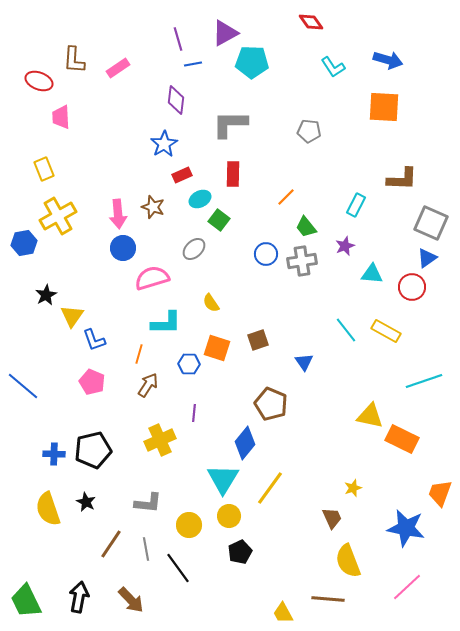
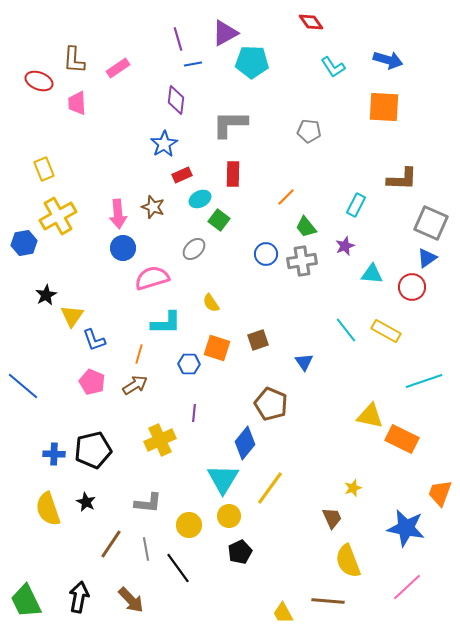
pink trapezoid at (61, 117): moved 16 px right, 14 px up
brown arrow at (148, 385): moved 13 px left; rotated 25 degrees clockwise
brown line at (328, 599): moved 2 px down
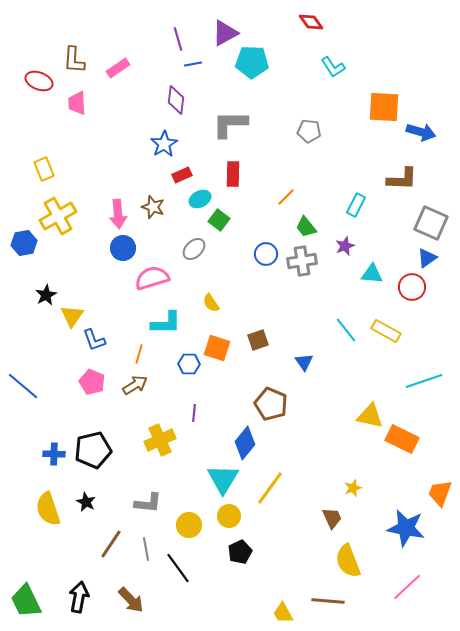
blue arrow at (388, 60): moved 33 px right, 72 px down
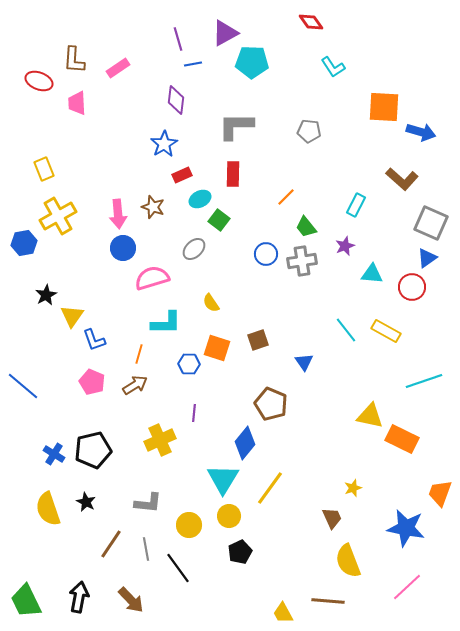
gray L-shape at (230, 124): moved 6 px right, 2 px down
brown L-shape at (402, 179): rotated 40 degrees clockwise
blue cross at (54, 454): rotated 30 degrees clockwise
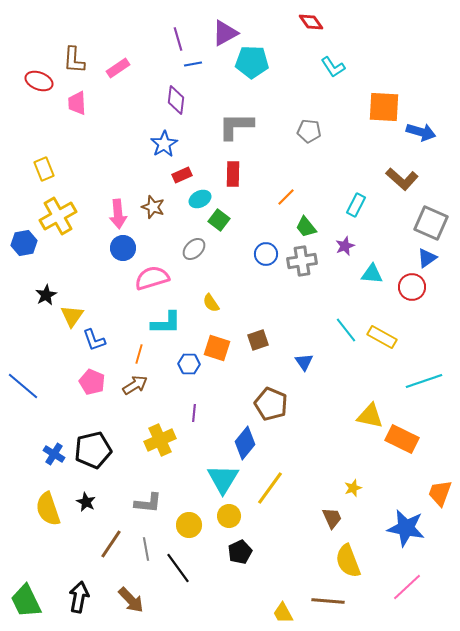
yellow rectangle at (386, 331): moved 4 px left, 6 px down
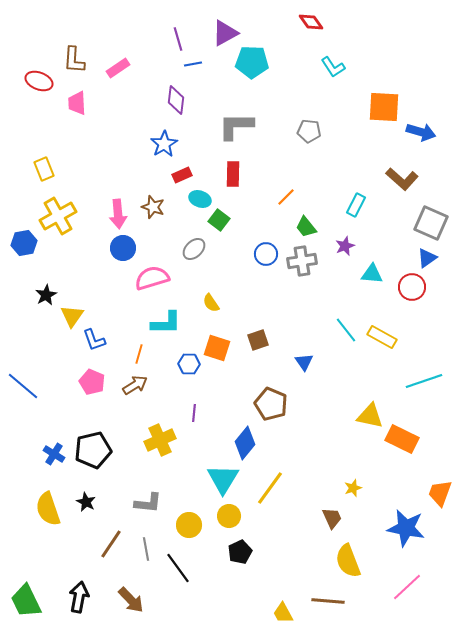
cyan ellipse at (200, 199): rotated 45 degrees clockwise
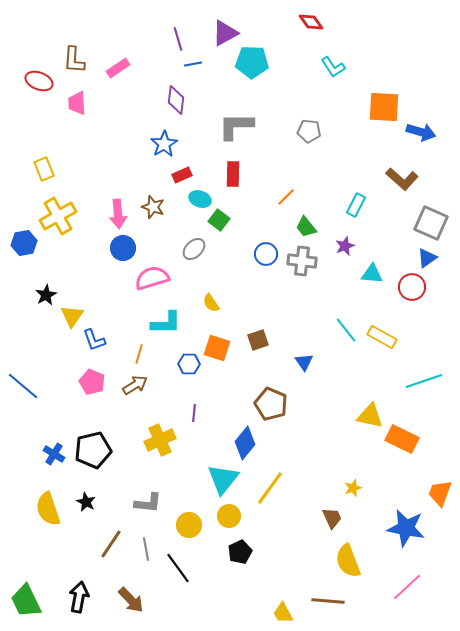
gray cross at (302, 261): rotated 16 degrees clockwise
cyan triangle at (223, 479): rotated 8 degrees clockwise
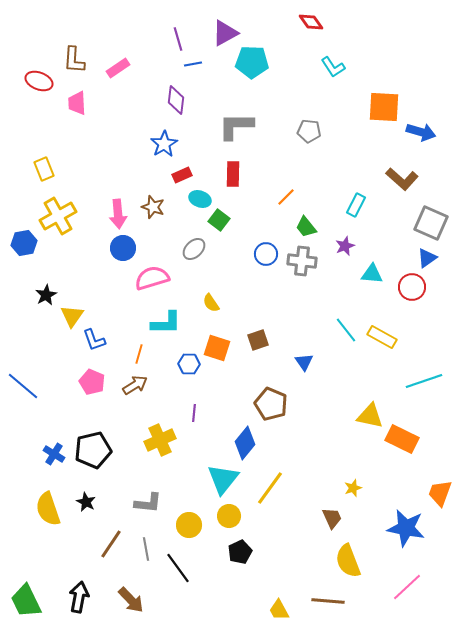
yellow trapezoid at (283, 613): moved 4 px left, 3 px up
